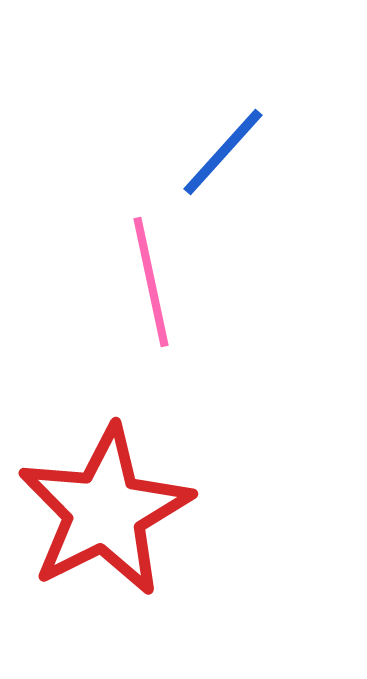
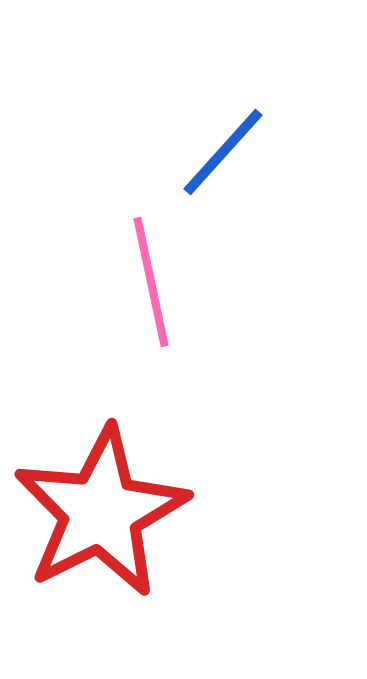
red star: moved 4 px left, 1 px down
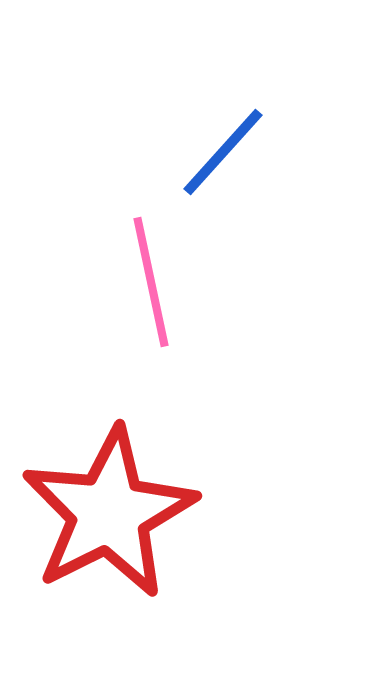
red star: moved 8 px right, 1 px down
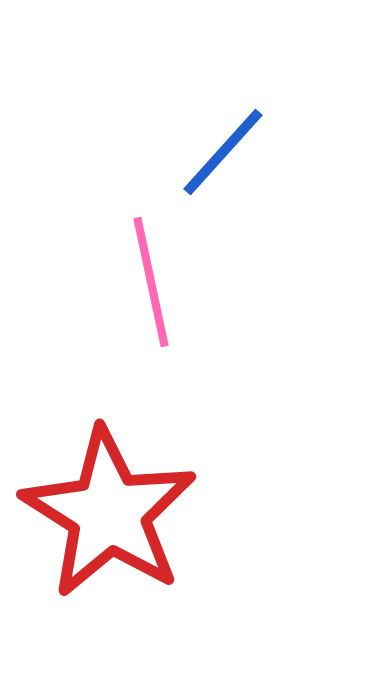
red star: rotated 13 degrees counterclockwise
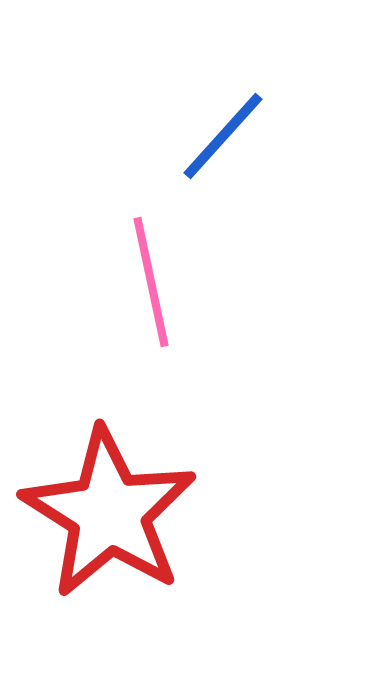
blue line: moved 16 px up
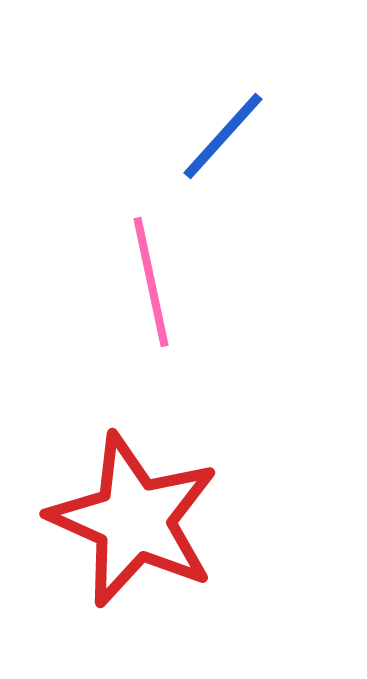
red star: moved 25 px right, 7 px down; rotated 8 degrees counterclockwise
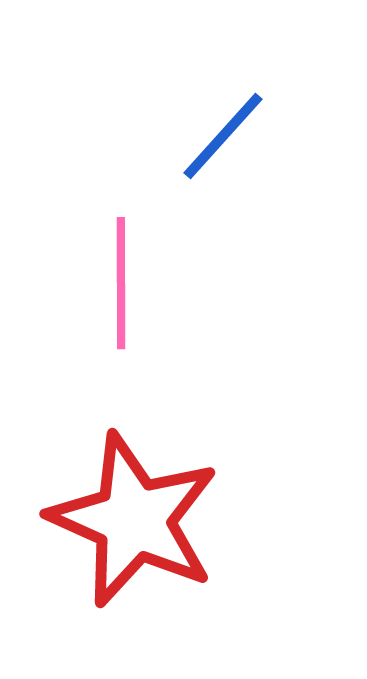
pink line: moved 30 px left, 1 px down; rotated 12 degrees clockwise
